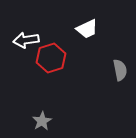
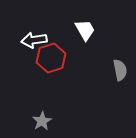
white trapezoid: moved 2 px left, 1 px down; rotated 95 degrees counterclockwise
white arrow: moved 8 px right
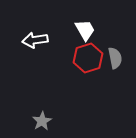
white arrow: moved 1 px right
red hexagon: moved 37 px right
gray semicircle: moved 5 px left, 12 px up
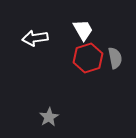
white trapezoid: moved 2 px left
white arrow: moved 2 px up
gray star: moved 7 px right, 4 px up
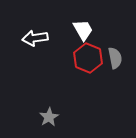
red hexagon: rotated 20 degrees counterclockwise
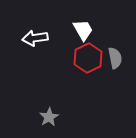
red hexagon: rotated 12 degrees clockwise
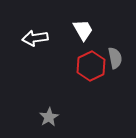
red hexagon: moved 3 px right, 8 px down
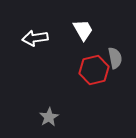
red hexagon: moved 3 px right, 4 px down; rotated 12 degrees clockwise
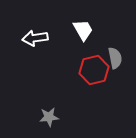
gray star: rotated 24 degrees clockwise
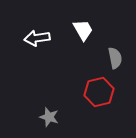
white arrow: moved 2 px right
red hexagon: moved 5 px right, 22 px down
gray star: rotated 24 degrees clockwise
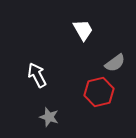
white arrow: moved 37 px down; rotated 70 degrees clockwise
gray semicircle: moved 5 px down; rotated 65 degrees clockwise
